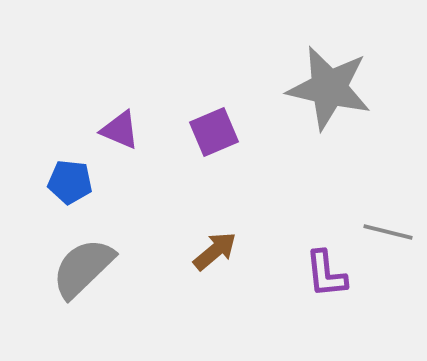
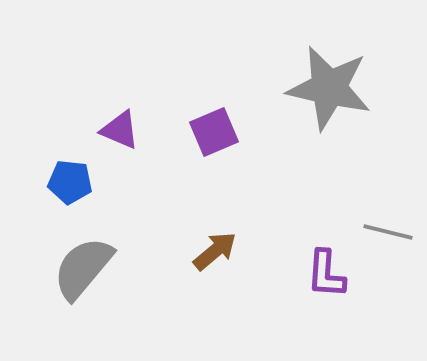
gray semicircle: rotated 6 degrees counterclockwise
purple L-shape: rotated 10 degrees clockwise
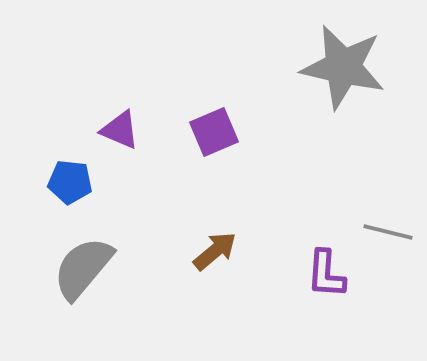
gray star: moved 14 px right, 21 px up
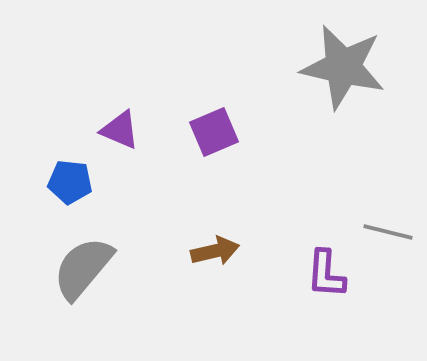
brown arrow: rotated 27 degrees clockwise
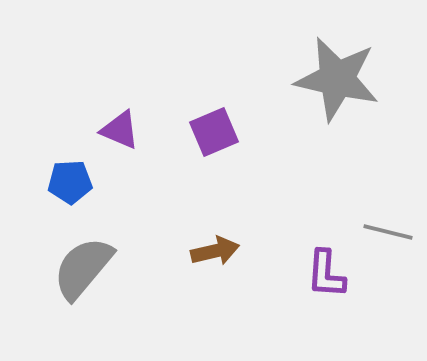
gray star: moved 6 px left, 12 px down
blue pentagon: rotated 9 degrees counterclockwise
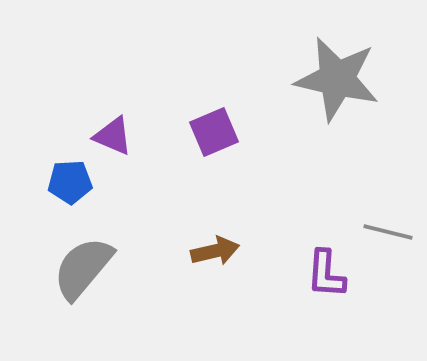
purple triangle: moved 7 px left, 6 px down
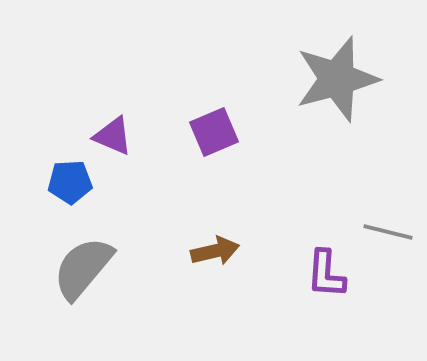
gray star: rotated 28 degrees counterclockwise
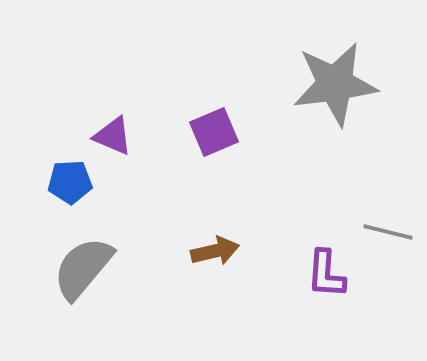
gray star: moved 2 px left, 5 px down; rotated 8 degrees clockwise
